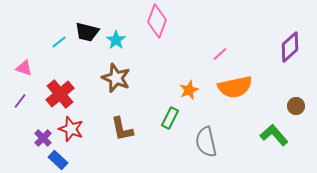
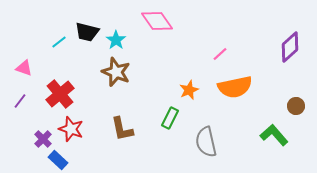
pink diamond: rotated 56 degrees counterclockwise
brown star: moved 6 px up
purple cross: moved 1 px down
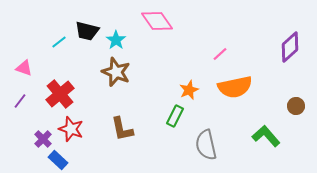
black trapezoid: moved 1 px up
green rectangle: moved 5 px right, 2 px up
green L-shape: moved 8 px left, 1 px down
gray semicircle: moved 3 px down
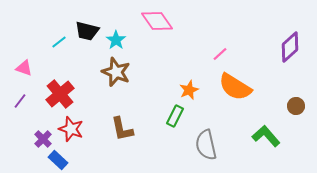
orange semicircle: rotated 44 degrees clockwise
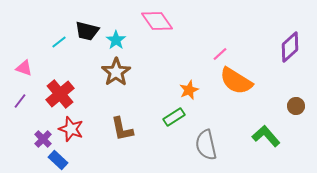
brown star: rotated 16 degrees clockwise
orange semicircle: moved 1 px right, 6 px up
green rectangle: moved 1 px left, 1 px down; rotated 30 degrees clockwise
